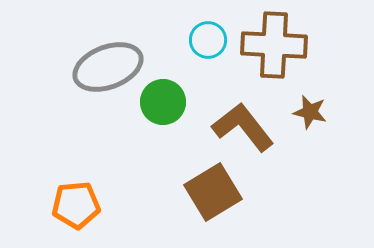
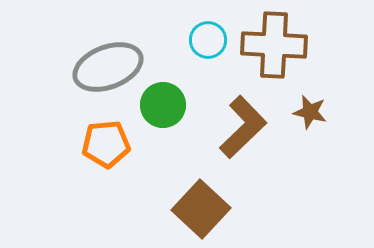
green circle: moved 3 px down
brown L-shape: rotated 84 degrees clockwise
brown square: moved 12 px left, 17 px down; rotated 16 degrees counterclockwise
orange pentagon: moved 30 px right, 61 px up
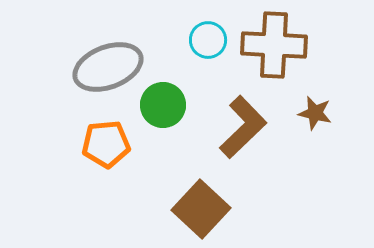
brown star: moved 5 px right, 1 px down
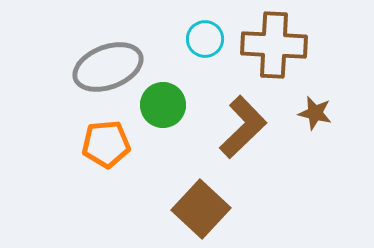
cyan circle: moved 3 px left, 1 px up
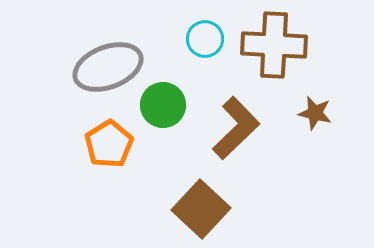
brown L-shape: moved 7 px left, 1 px down
orange pentagon: moved 3 px right; rotated 27 degrees counterclockwise
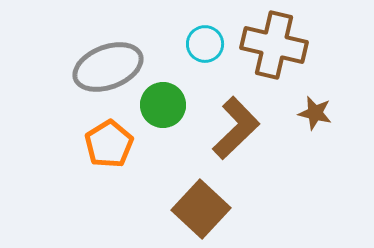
cyan circle: moved 5 px down
brown cross: rotated 10 degrees clockwise
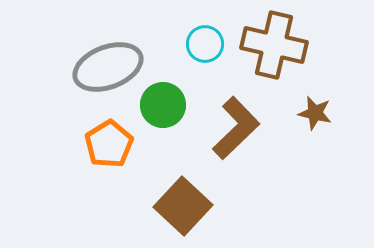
brown square: moved 18 px left, 3 px up
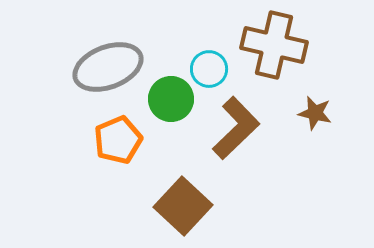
cyan circle: moved 4 px right, 25 px down
green circle: moved 8 px right, 6 px up
orange pentagon: moved 9 px right, 4 px up; rotated 9 degrees clockwise
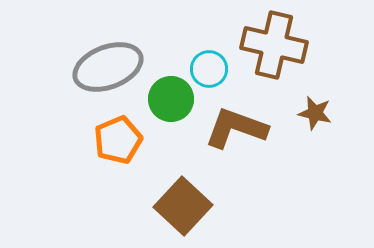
brown L-shape: rotated 116 degrees counterclockwise
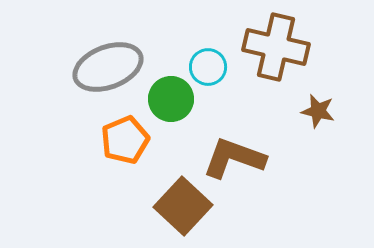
brown cross: moved 2 px right, 2 px down
cyan circle: moved 1 px left, 2 px up
brown star: moved 3 px right, 2 px up
brown L-shape: moved 2 px left, 30 px down
orange pentagon: moved 7 px right
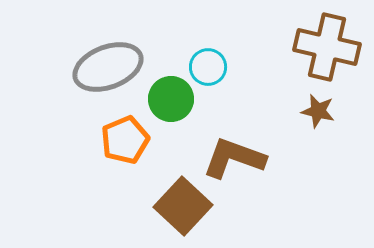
brown cross: moved 51 px right
